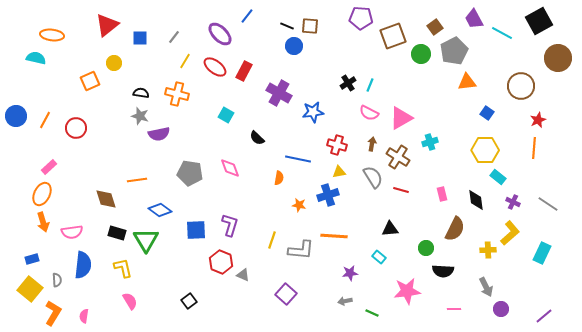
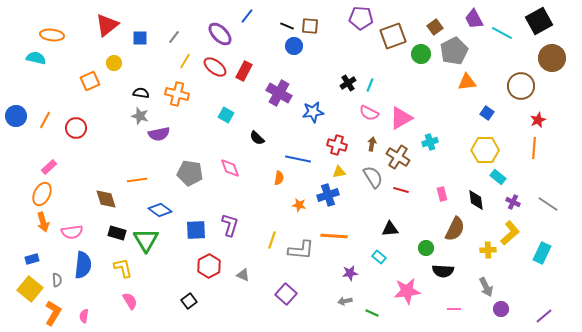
brown circle at (558, 58): moved 6 px left
red hexagon at (221, 262): moved 12 px left, 4 px down; rotated 10 degrees clockwise
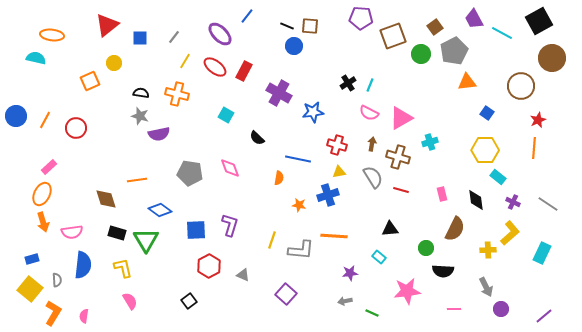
brown cross at (398, 157): rotated 15 degrees counterclockwise
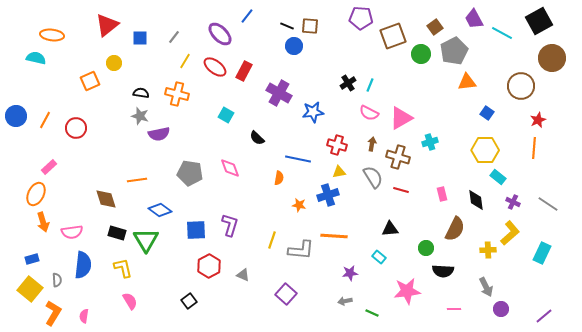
orange ellipse at (42, 194): moved 6 px left
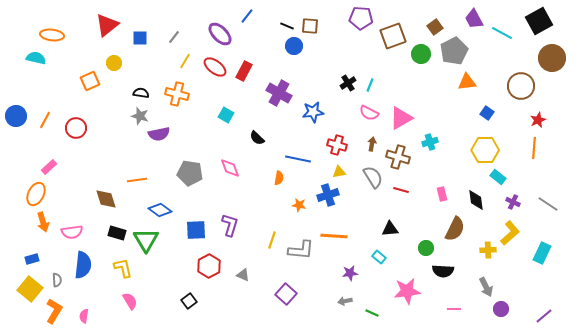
orange L-shape at (53, 313): moved 1 px right, 2 px up
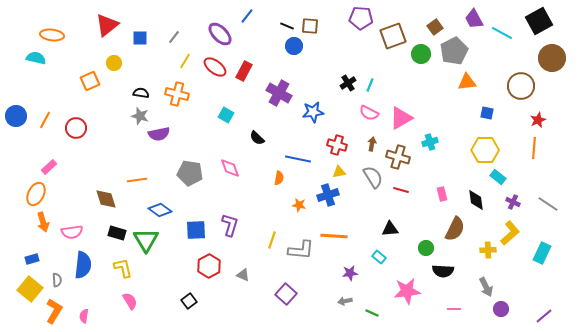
blue square at (487, 113): rotated 24 degrees counterclockwise
